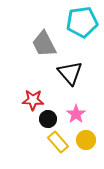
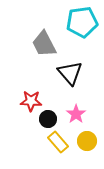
red star: moved 2 px left, 1 px down
yellow circle: moved 1 px right, 1 px down
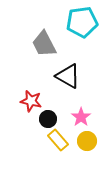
black triangle: moved 2 px left, 3 px down; rotated 20 degrees counterclockwise
red star: rotated 10 degrees clockwise
pink star: moved 5 px right, 3 px down
yellow rectangle: moved 2 px up
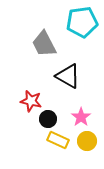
yellow rectangle: rotated 25 degrees counterclockwise
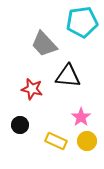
gray trapezoid: rotated 16 degrees counterclockwise
black triangle: rotated 24 degrees counterclockwise
red star: moved 1 px right, 12 px up
black circle: moved 28 px left, 6 px down
yellow rectangle: moved 2 px left, 1 px down
